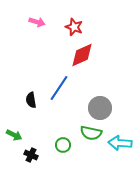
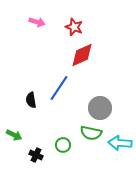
black cross: moved 5 px right
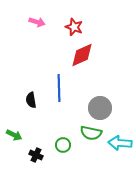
blue line: rotated 36 degrees counterclockwise
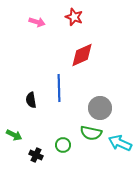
red star: moved 10 px up
cyan arrow: rotated 20 degrees clockwise
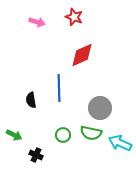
green circle: moved 10 px up
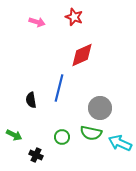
blue line: rotated 16 degrees clockwise
green circle: moved 1 px left, 2 px down
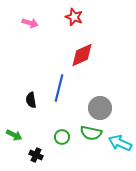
pink arrow: moved 7 px left, 1 px down
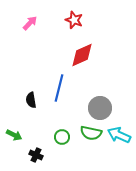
red star: moved 3 px down
pink arrow: rotated 63 degrees counterclockwise
cyan arrow: moved 1 px left, 8 px up
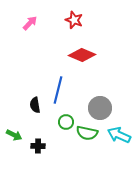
red diamond: rotated 48 degrees clockwise
blue line: moved 1 px left, 2 px down
black semicircle: moved 4 px right, 5 px down
green semicircle: moved 4 px left
green circle: moved 4 px right, 15 px up
black cross: moved 2 px right, 9 px up; rotated 24 degrees counterclockwise
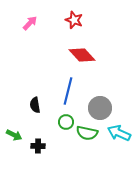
red diamond: rotated 24 degrees clockwise
blue line: moved 10 px right, 1 px down
cyan arrow: moved 2 px up
